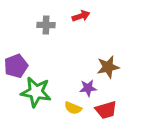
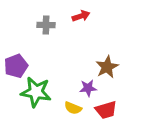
brown star: moved 1 px left; rotated 15 degrees counterclockwise
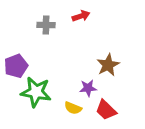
brown star: moved 1 px right, 2 px up
red trapezoid: rotated 60 degrees clockwise
